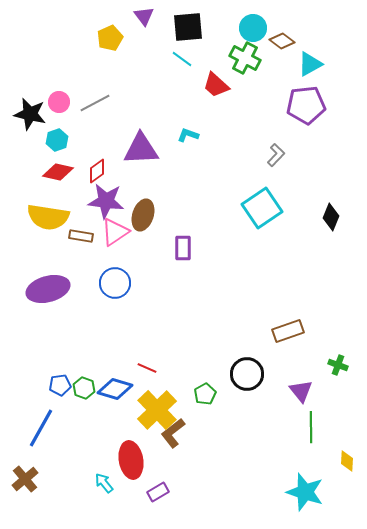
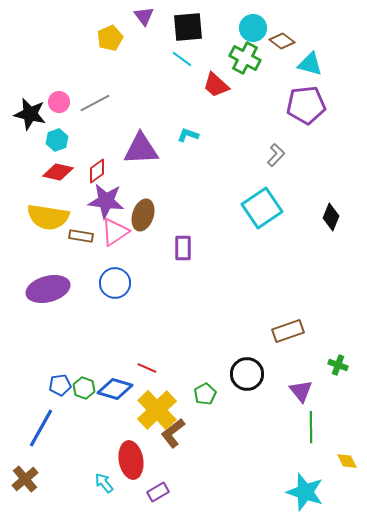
cyan triangle at (310, 64): rotated 44 degrees clockwise
yellow diamond at (347, 461): rotated 30 degrees counterclockwise
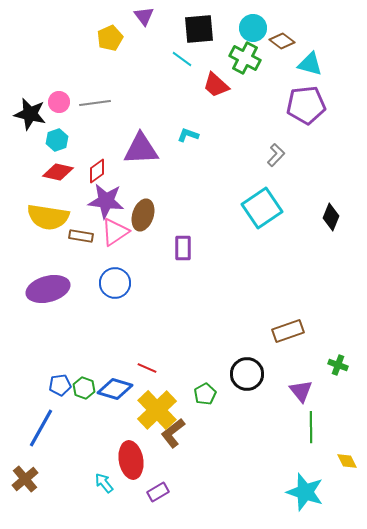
black square at (188, 27): moved 11 px right, 2 px down
gray line at (95, 103): rotated 20 degrees clockwise
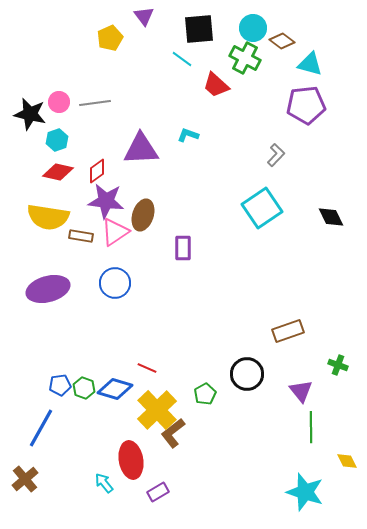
black diamond at (331, 217): rotated 48 degrees counterclockwise
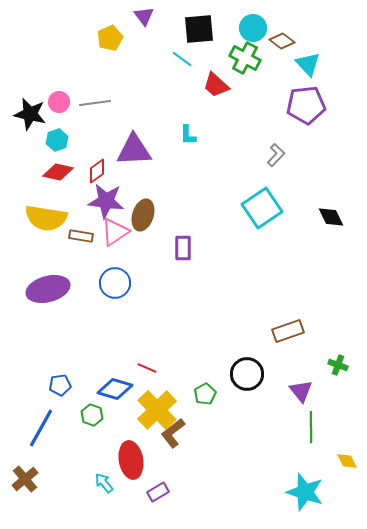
cyan triangle at (310, 64): moved 2 px left; rotated 32 degrees clockwise
cyan L-shape at (188, 135): rotated 110 degrees counterclockwise
purple triangle at (141, 149): moved 7 px left, 1 px down
yellow semicircle at (48, 217): moved 2 px left, 1 px down
green hexagon at (84, 388): moved 8 px right, 27 px down
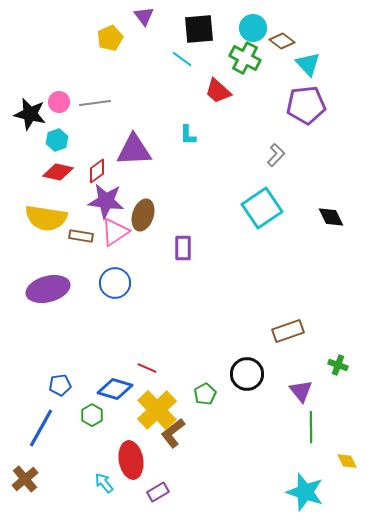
red trapezoid at (216, 85): moved 2 px right, 6 px down
green hexagon at (92, 415): rotated 10 degrees clockwise
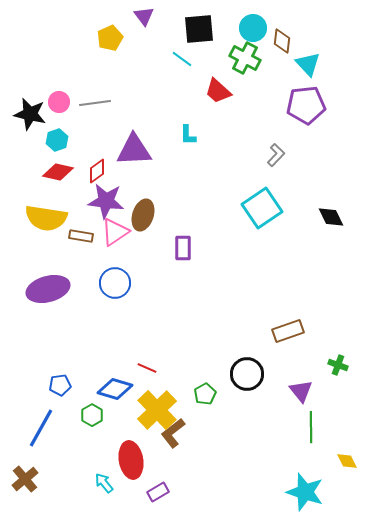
brown diamond at (282, 41): rotated 60 degrees clockwise
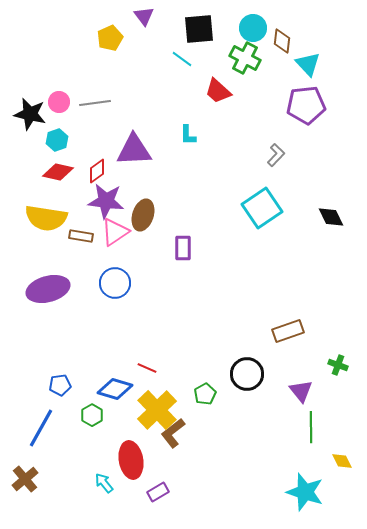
yellow diamond at (347, 461): moved 5 px left
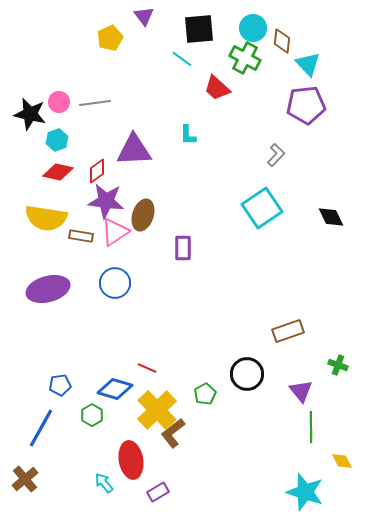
red trapezoid at (218, 91): moved 1 px left, 3 px up
